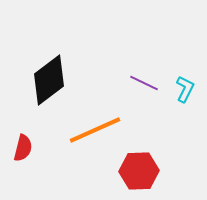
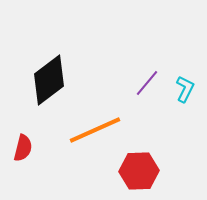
purple line: moved 3 px right; rotated 76 degrees counterclockwise
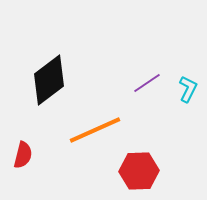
purple line: rotated 16 degrees clockwise
cyan L-shape: moved 3 px right
red semicircle: moved 7 px down
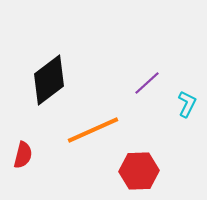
purple line: rotated 8 degrees counterclockwise
cyan L-shape: moved 1 px left, 15 px down
orange line: moved 2 px left
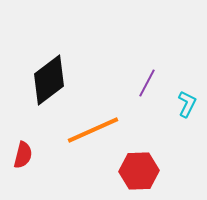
purple line: rotated 20 degrees counterclockwise
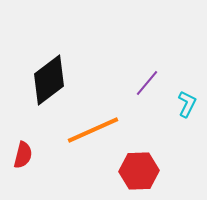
purple line: rotated 12 degrees clockwise
